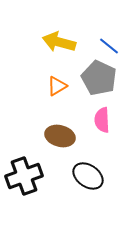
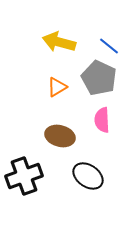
orange triangle: moved 1 px down
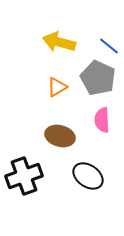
gray pentagon: moved 1 px left
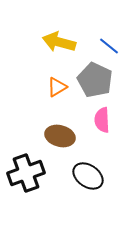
gray pentagon: moved 3 px left, 2 px down
black cross: moved 2 px right, 3 px up
